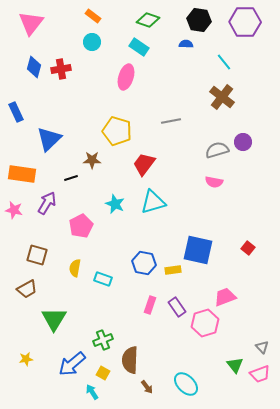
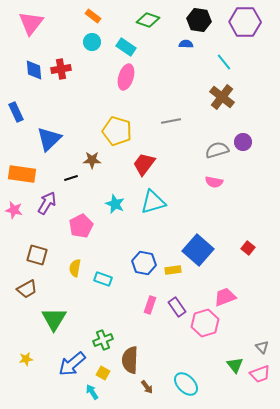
cyan rectangle at (139, 47): moved 13 px left
blue diamond at (34, 67): moved 3 px down; rotated 20 degrees counterclockwise
blue square at (198, 250): rotated 28 degrees clockwise
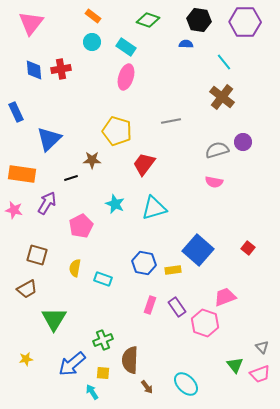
cyan triangle at (153, 202): moved 1 px right, 6 px down
pink hexagon at (205, 323): rotated 24 degrees counterclockwise
yellow square at (103, 373): rotated 24 degrees counterclockwise
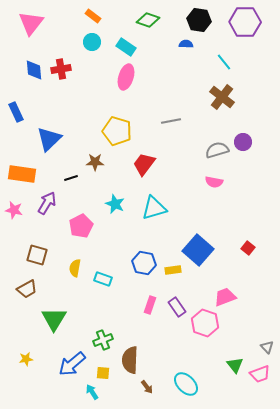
brown star at (92, 160): moved 3 px right, 2 px down
gray triangle at (262, 347): moved 5 px right
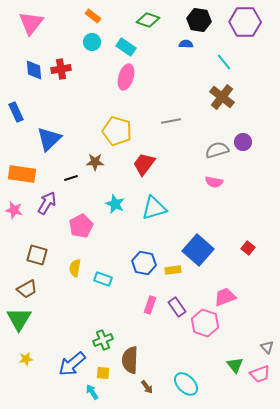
green triangle at (54, 319): moved 35 px left
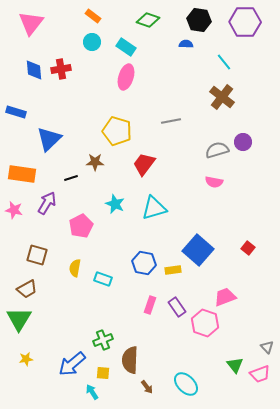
blue rectangle at (16, 112): rotated 48 degrees counterclockwise
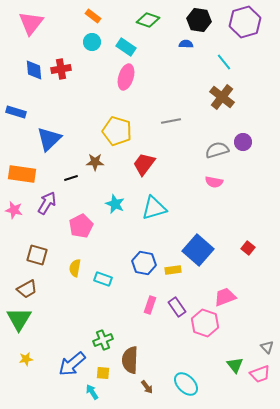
purple hexagon at (245, 22): rotated 16 degrees counterclockwise
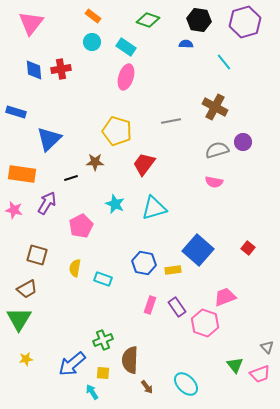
brown cross at (222, 97): moved 7 px left, 10 px down; rotated 10 degrees counterclockwise
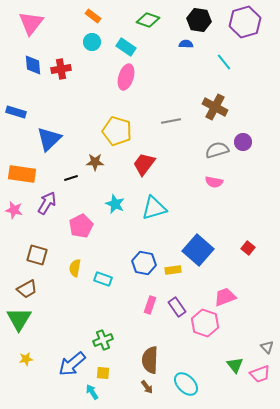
blue diamond at (34, 70): moved 1 px left, 5 px up
brown semicircle at (130, 360): moved 20 px right
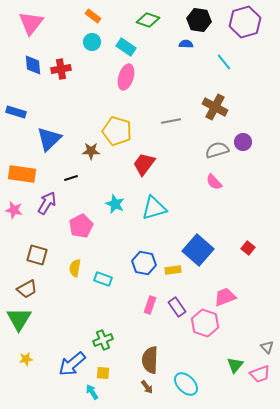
brown star at (95, 162): moved 4 px left, 11 px up
pink semicircle at (214, 182): rotated 36 degrees clockwise
green triangle at (235, 365): rotated 18 degrees clockwise
